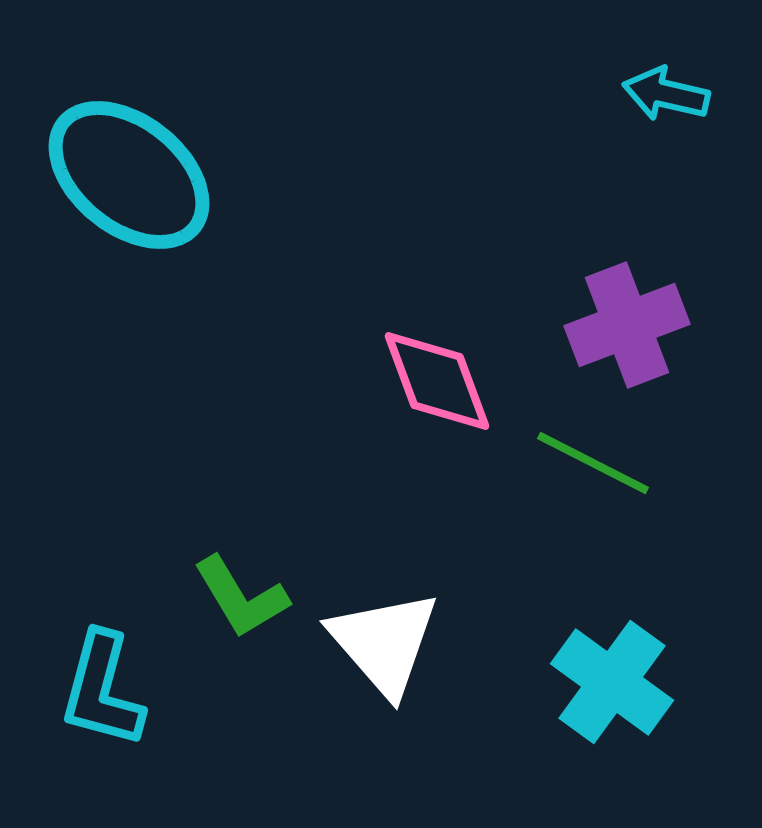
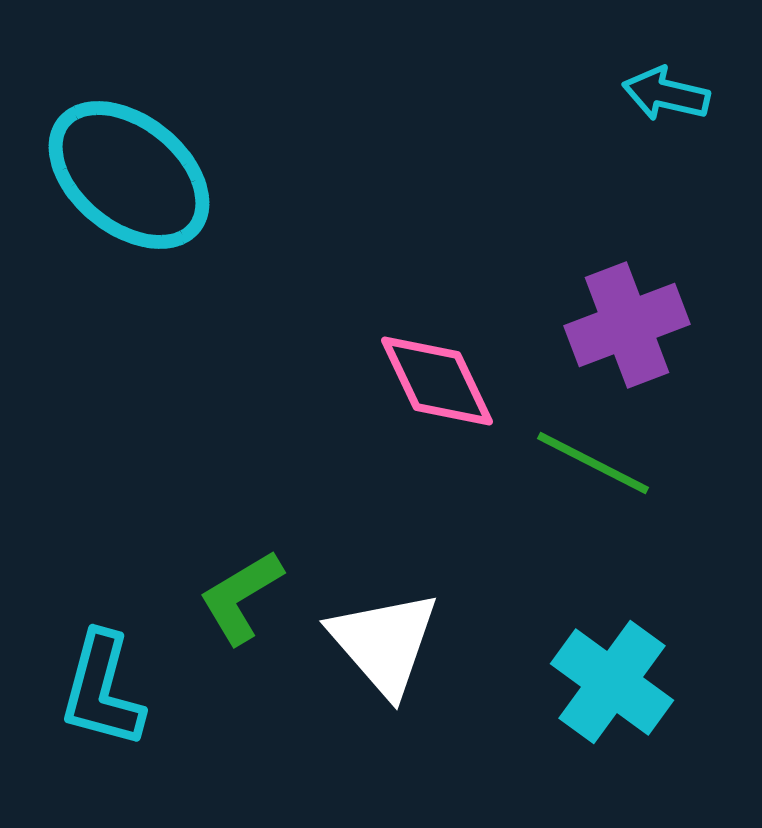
pink diamond: rotated 5 degrees counterclockwise
green L-shape: rotated 90 degrees clockwise
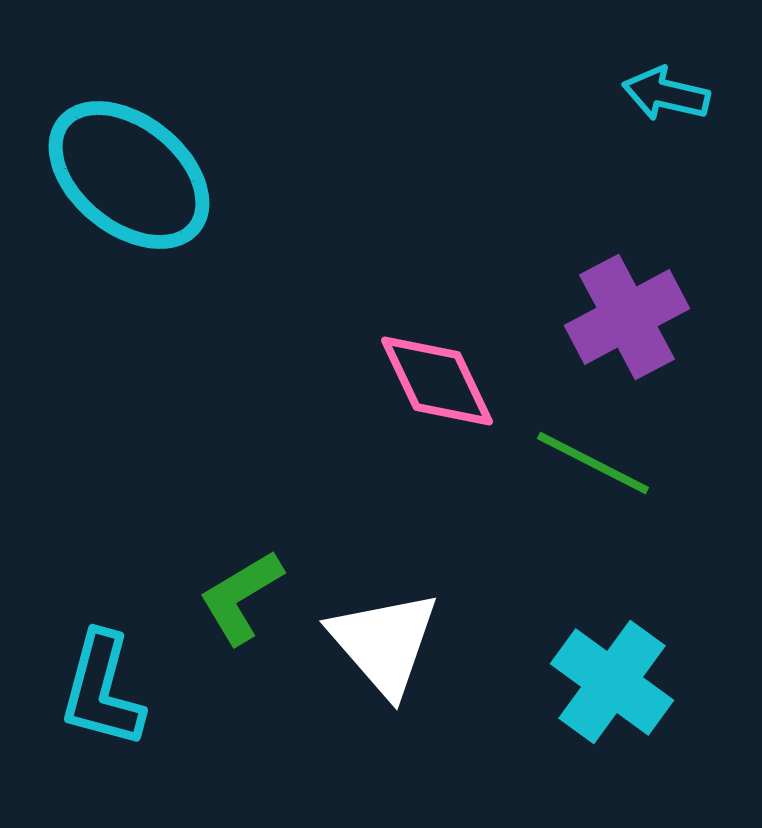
purple cross: moved 8 px up; rotated 7 degrees counterclockwise
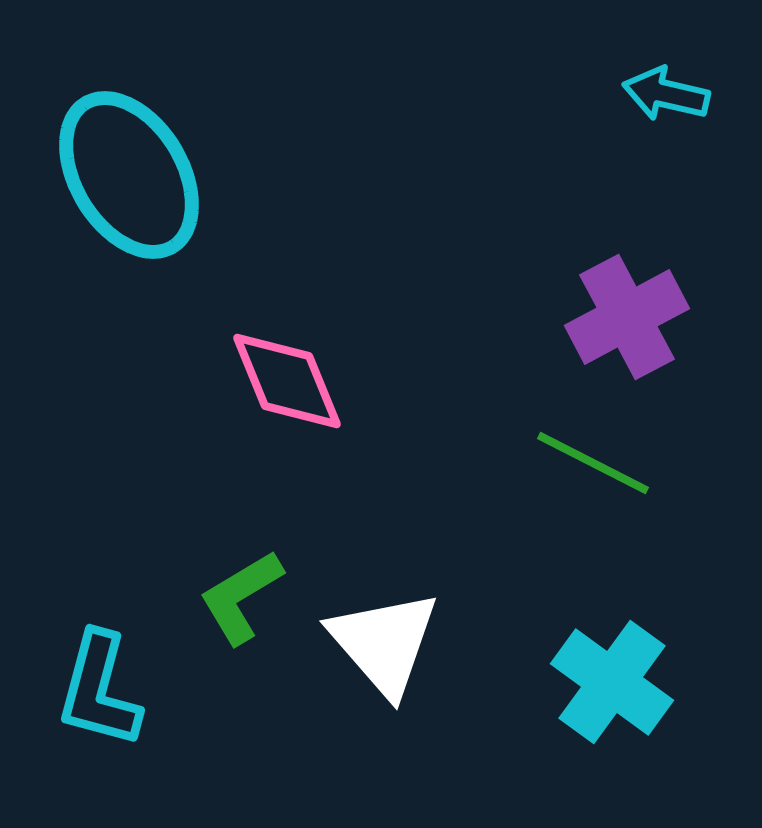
cyan ellipse: rotated 20 degrees clockwise
pink diamond: moved 150 px left; rotated 3 degrees clockwise
cyan L-shape: moved 3 px left
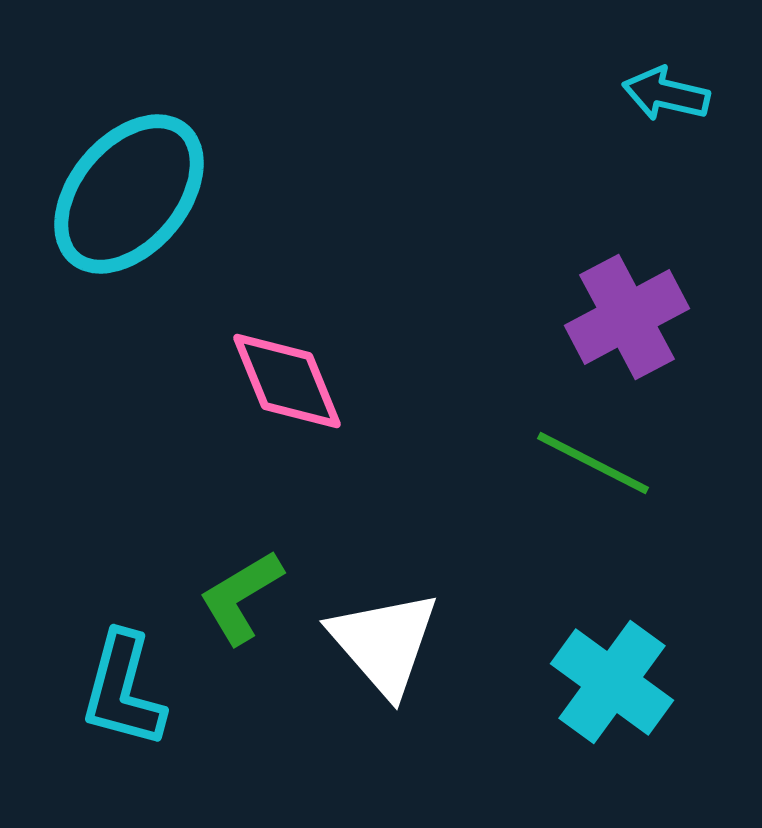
cyan ellipse: moved 19 px down; rotated 71 degrees clockwise
cyan L-shape: moved 24 px right
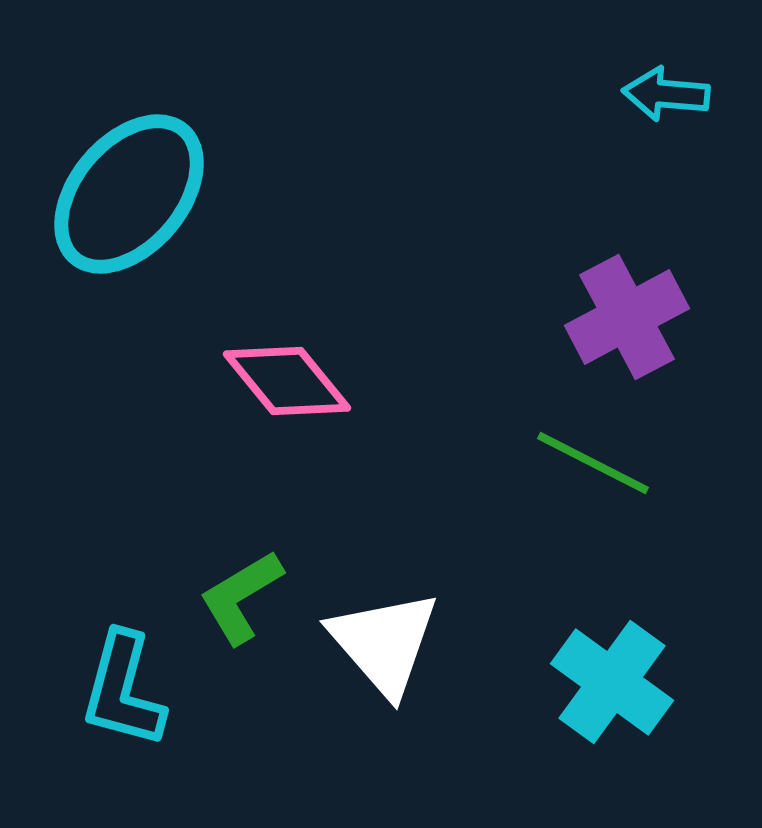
cyan arrow: rotated 8 degrees counterclockwise
pink diamond: rotated 17 degrees counterclockwise
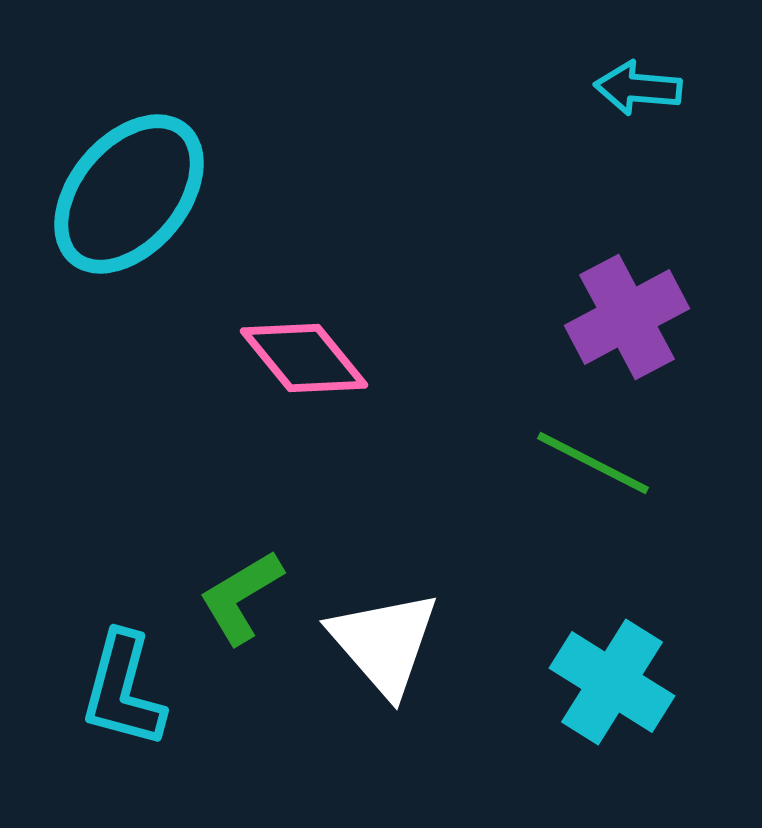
cyan arrow: moved 28 px left, 6 px up
pink diamond: moved 17 px right, 23 px up
cyan cross: rotated 4 degrees counterclockwise
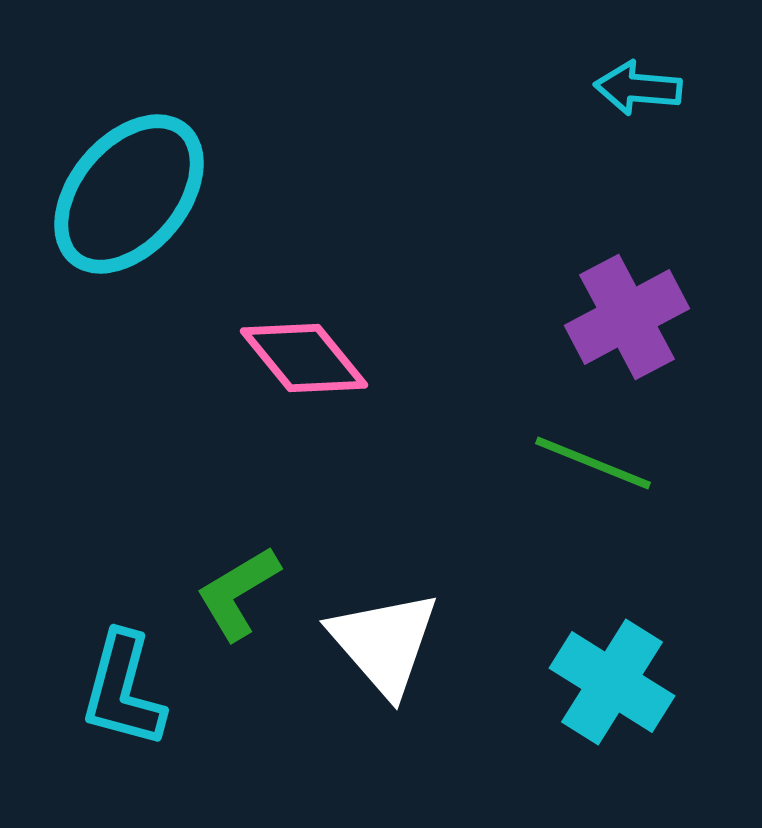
green line: rotated 5 degrees counterclockwise
green L-shape: moved 3 px left, 4 px up
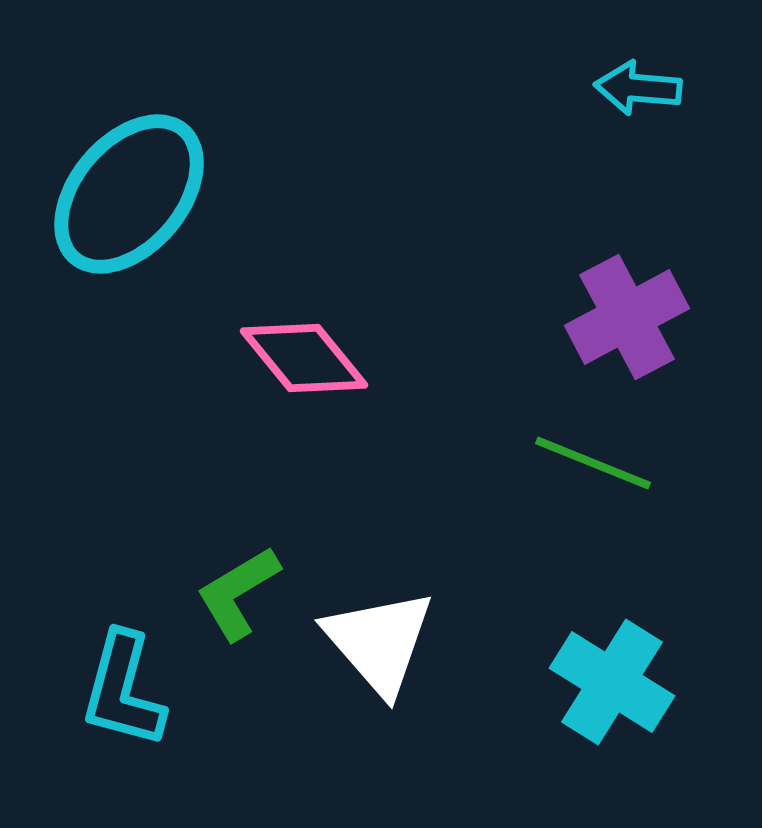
white triangle: moved 5 px left, 1 px up
